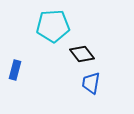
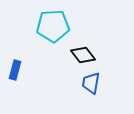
black diamond: moved 1 px right, 1 px down
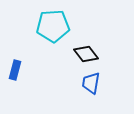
black diamond: moved 3 px right, 1 px up
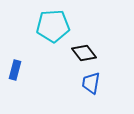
black diamond: moved 2 px left, 1 px up
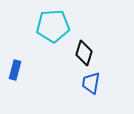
black diamond: rotated 55 degrees clockwise
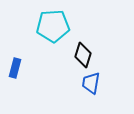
black diamond: moved 1 px left, 2 px down
blue rectangle: moved 2 px up
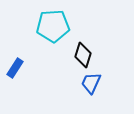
blue rectangle: rotated 18 degrees clockwise
blue trapezoid: rotated 15 degrees clockwise
